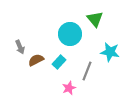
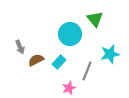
cyan star: moved 2 px down; rotated 24 degrees counterclockwise
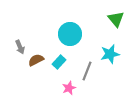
green triangle: moved 21 px right
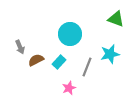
green triangle: rotated 30 degrees counterclockwise
gray line: moved 4 px up
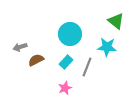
green triangle: moved 2 px down; rotated 18 degrees clockwise
gray arrow: rotated 96 degrees clockwise
cyan star: moved 3 px left, 7 px up; rotated 18 degrees clockwise
cyan rectangle: moved 7 px right
pink star: moved 4 px left
